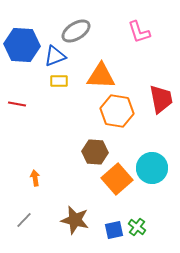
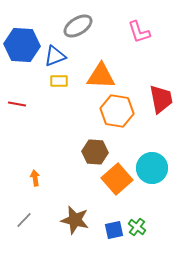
gray ellipse: moved 2 px right, 5 px up
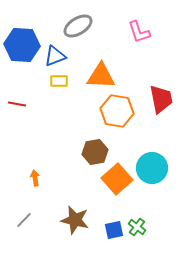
brown hexagon: rotated 15 degrees counterclockwise
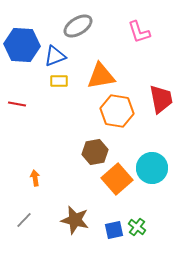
orange triangle: rotated 12 degrees counterclockwise
